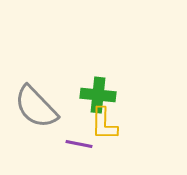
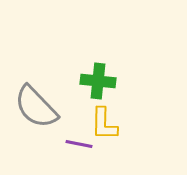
green cross: moved 14 px up
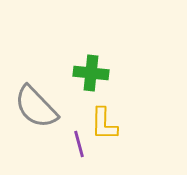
green cross: moved 7 px left, 8 px up
purple line: rotated 64 degrees clockwise
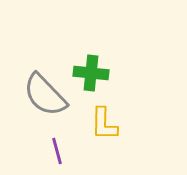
gray semicircle: moved 9 px right, 12 px up
purple line: moved 22 px left, 7 px down
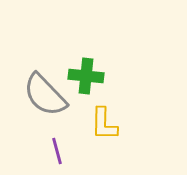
green cross: moved 5 px left, 3 px down
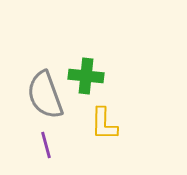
gray semicircle: rotated 24 degrees clockwise
purple line: moved 11 px left, 6 px up
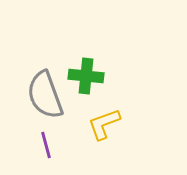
yellow L-shape: rotated 69 degrees clockwise
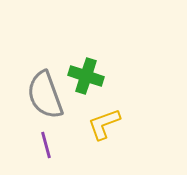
green cross: rotated 12 degrees clockwise
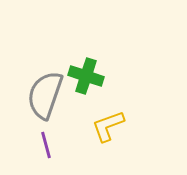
gray semicircle: rotated 39 degrees clockwise
yellow L-shape: moved 4 px right, 2 px down
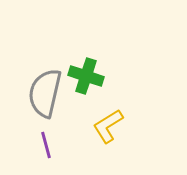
gray semicircle: moved 2 px up; rotated 6 degrees counterclockwise
yellow L-shape: rotated 12 degrees counterclockwise
